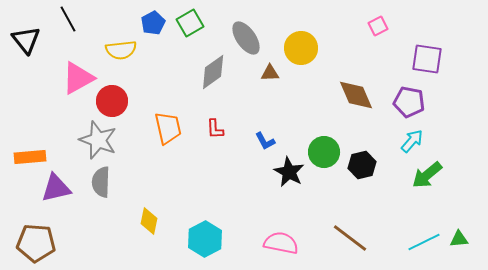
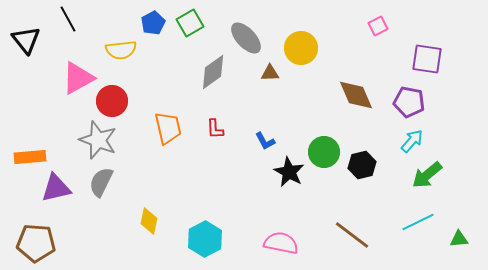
gray ellipse: rotated 8 degrees counterclockwise
gray semicircle: rotated 24 degrees clockwise
brown line: moved 2 px right, 3 px up
cyan line: moved 6 px left, 20 px up
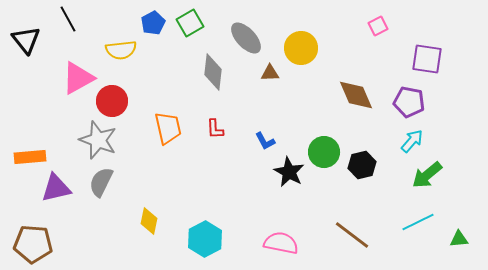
gray diamond: rotated 48 degrees counterclockwise
brown pentagon: moved 3 px left, 1 px down
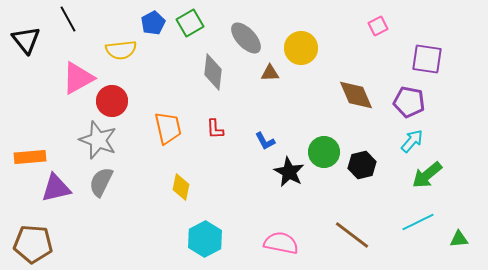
yellow diamond: moved 32 px right, 34 px up
